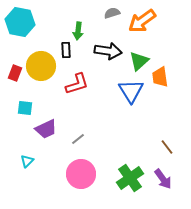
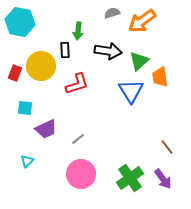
black rectangle: moved 1 px left
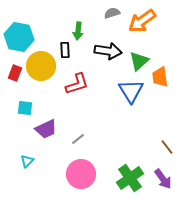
cyan hexagon: moved 1 px left, 15 px down
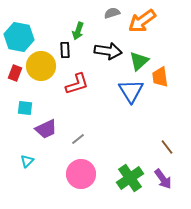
green arrow: rotated 12 degrees clockwise
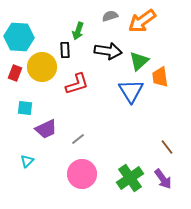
gray semicircle: moved 2 px left, 3 px down
cyan hexagon: rotated 8 degrees counterclockwise
yellow circle: moved 1 px right, 1 px down
pink circle: moved 1 px right
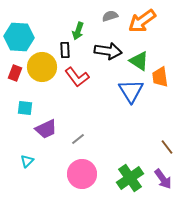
green triangle: rotated 45 degrees counterclockwise
red L-shape: moved 7 px up; rotated 70 degrees clockwise
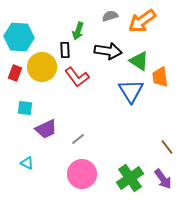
cyan triangle: moved 2 px down; rotated 48 degrees counterclockwise
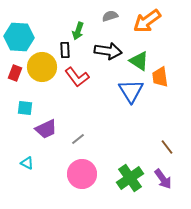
orange arrow: moved 5 px right
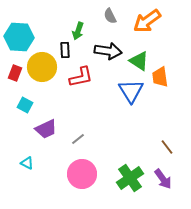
gray semicircle: rotated 98 degrees counterclockwise
red L-shape: moved 4 px right; rotated 65 degrees counterclockwise
cyan square: moved 3 px up; rotated 21 degrees clockwise
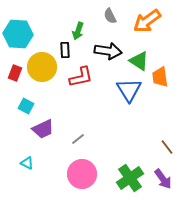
cyan hexagon: moved 1 px left, 3 px up
blue triangle: moved 2 px left, 1 px up
cyan square: moved 1 px right, 1 px down
purple trapezoid: moved 3 px left
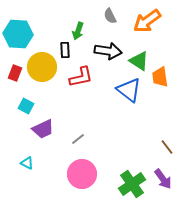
blue triangle: rotated 20 degrees counterclockwise
green cross: moved 2 px right, 6 px down
